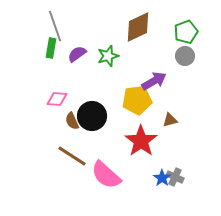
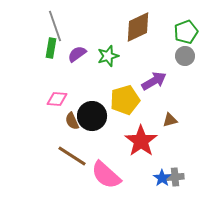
yellow pentagon: moved 12 px left; rotated 8 degrees counterclockwise
gray cross: rotated 30 degrees counterclockwise
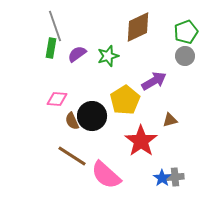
yellow pentagon: rotated 16 degrees counterclockwise
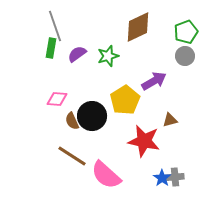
red star: moved 3 px right; rotated 24 degrees counterclockwise
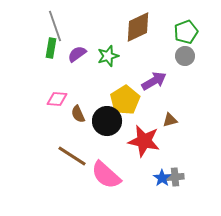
black circle: moved 15 px right, 5 px down
brown semicircle: moved 6 px right, 7 px up
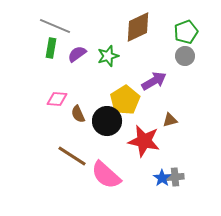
gray line: rotated 48 degrees counterclockwise
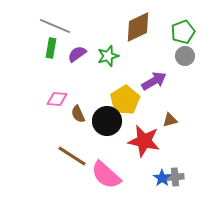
green pentagon: moved 3 px left
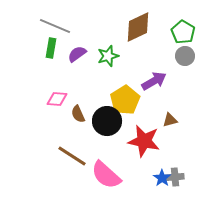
green pentagon: rotated 20 degrees counterclockwise
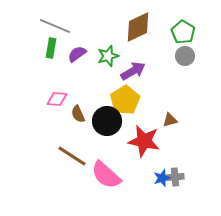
purple arrow: moved 21 px left, 10 px up
blue star: rotated 18 degrees clockwise
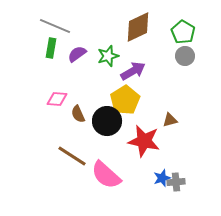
gray cross: moved 1 px right, 5 px down
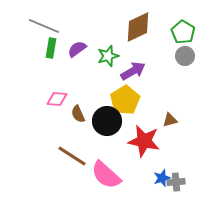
gray line: moved 11 px left
purple semicircle: moved 5 px up
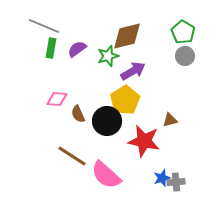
brown diamond: moved 11 px left, 9 px down; rotated 12 degrees clockwise
